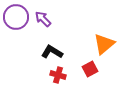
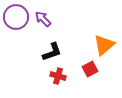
orange triangle: moved 1 px down
black L-shape: rotated 130 degrees clockwise
red cross: moved 1 px down
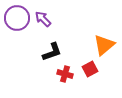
purple circle: moved 1 px right, 1 px down
red cross: moved 7 px right, 2 px up
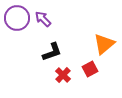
orange triangle: moved 1 px up
red cross: moved 2 px left, 1 px down; rotated 28 degrees clockwise
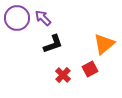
purple arrow: moved 1 px up
black L-shape: moved 1 px right, 8 px up
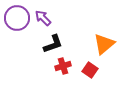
red square: moved 1 px down; rotated 28 degrees counterclockwise
red cross: moved 9 px up; rotated 28 degrees clockwise
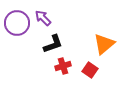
purple circle: moved 5 px down
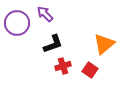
purple arrow: moved 2 px right, 4 px up
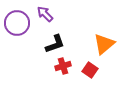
black L-shape: moved 2 px right
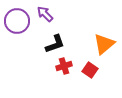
purple circle: moved 2 px up
red cross: moved 1 px right
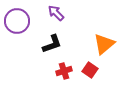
purple arrow: moved 11 px right, 1 px up
black L-shape: moved 3 px left
red cross: moved 5 px down
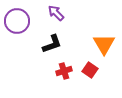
orange triangle: rotated 20 degrees counterclockwise
